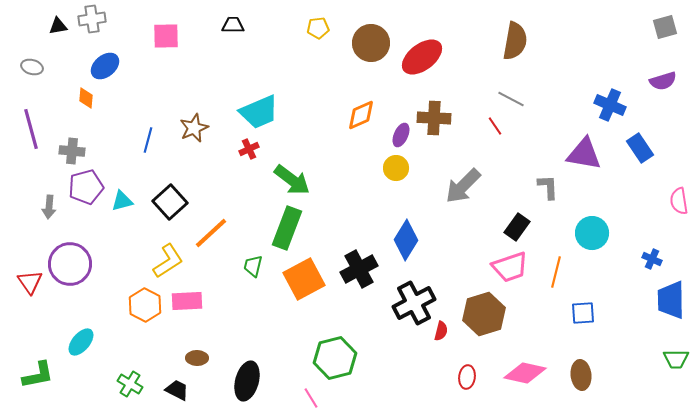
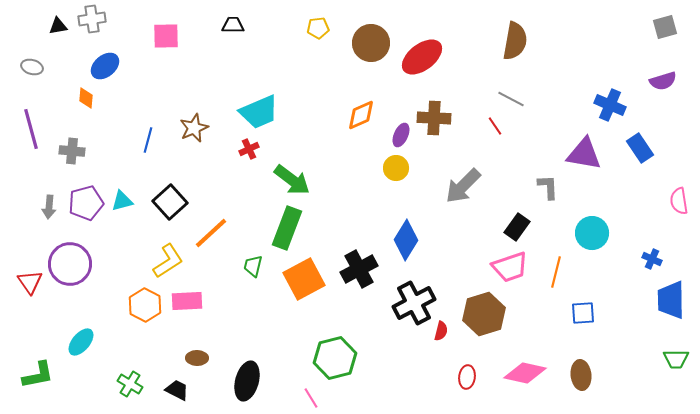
purple pentagon at (86, 187): moved 16 px down
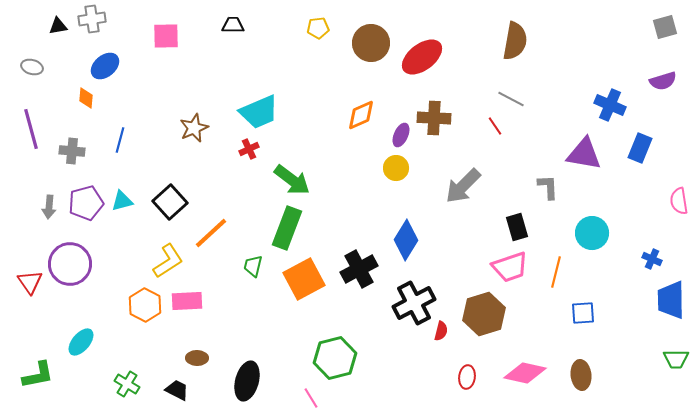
blue line at (148, 140): moved 28 px left
blue rectangle at (640, 148): rotated 56 degrees clockwise
black rectangle at (517, 227): rotated 52 degrees counterclockwise
green cross at (130, 384): moved 3 px left
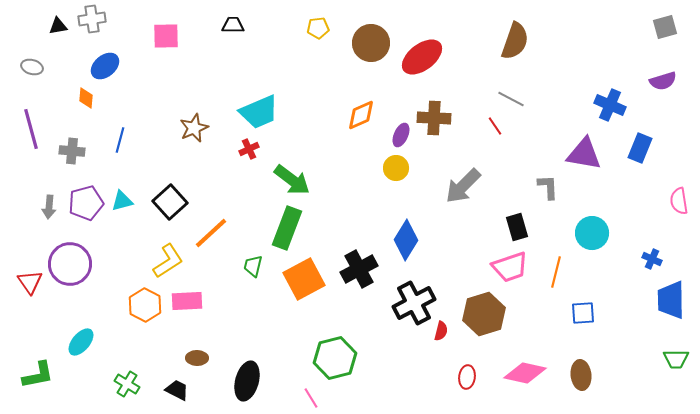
brown semicircle at (515, 41): rotated 9 degrees clockwise
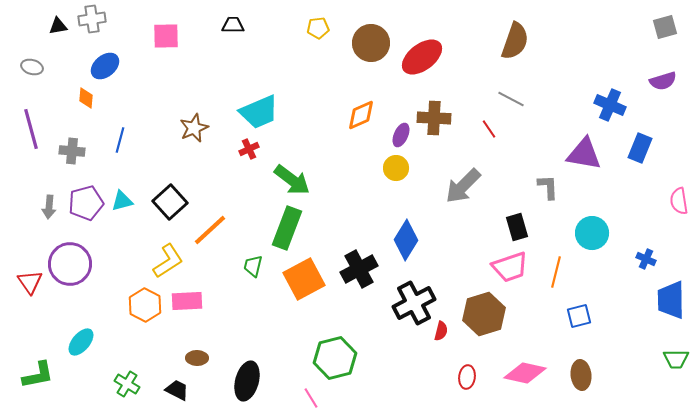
red line at (495, 126): moved 6 px left, 3 px down
orange line at (211, 233): moved 1 px left, 3 px up
blue cross at (652, 259): moved 6 px left
blue square at (583, 313): moved 4 px left, 3 px down; rotated 10 degrees counterclockwise
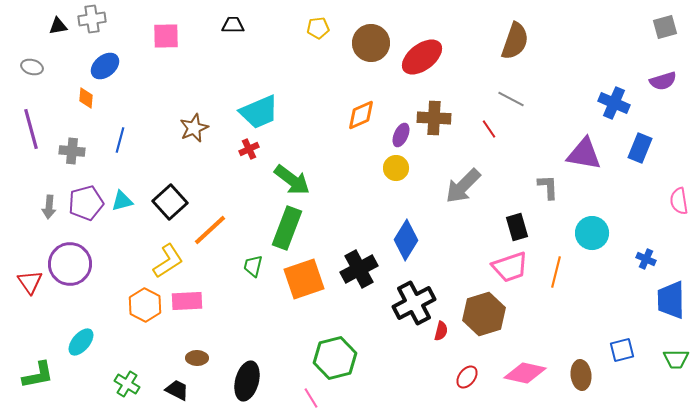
blue cross at (610, 105): moved 4 px right, 2 px up
orange square at (304, 279): rotated 9 degrees clockwise
blue square at (579, 316): moved 43 px right, 34 px down
red ellipse at (467, 377): rotated 30 degrees clockwise
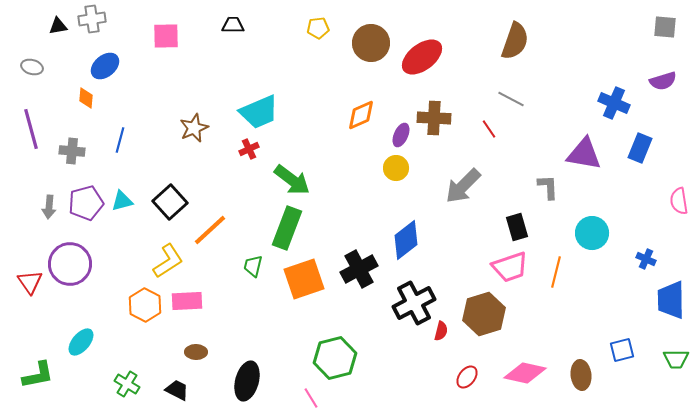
gray square at (665, 27): rotated 20 degrees clockwise
blue diamond at (406, 240): rotated 21 degrees clockwise
brown ellipse at (197, 358): moved 1 px left, 6 px up
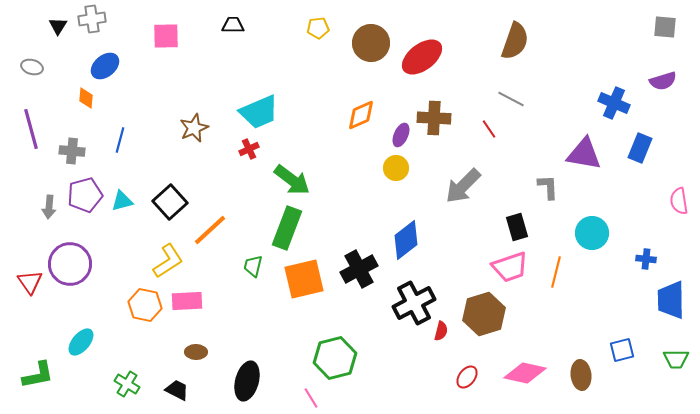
black triangle at (58, 26): rotated 48 degrees counterclockwise
purple pentagon at (86, 203): moved 1 px left, 8 px up
blue cross at (646, 259): rotated 18 degrees counterclockwise
orange square at (304, 279): rotated 6 degrees clockwise
orange hexagon at (145, 305): rotated 16 degrees counterclockwise
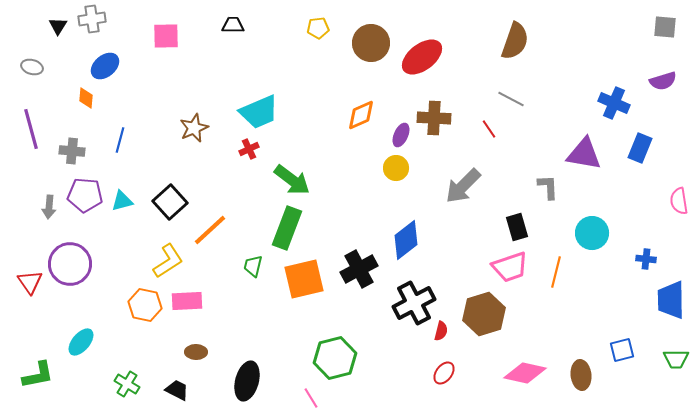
purple pentagon at (85, 195): rotated 20 degrees clockwise
red ellipse at (467, 377): moved 23 px left, 4 px up
